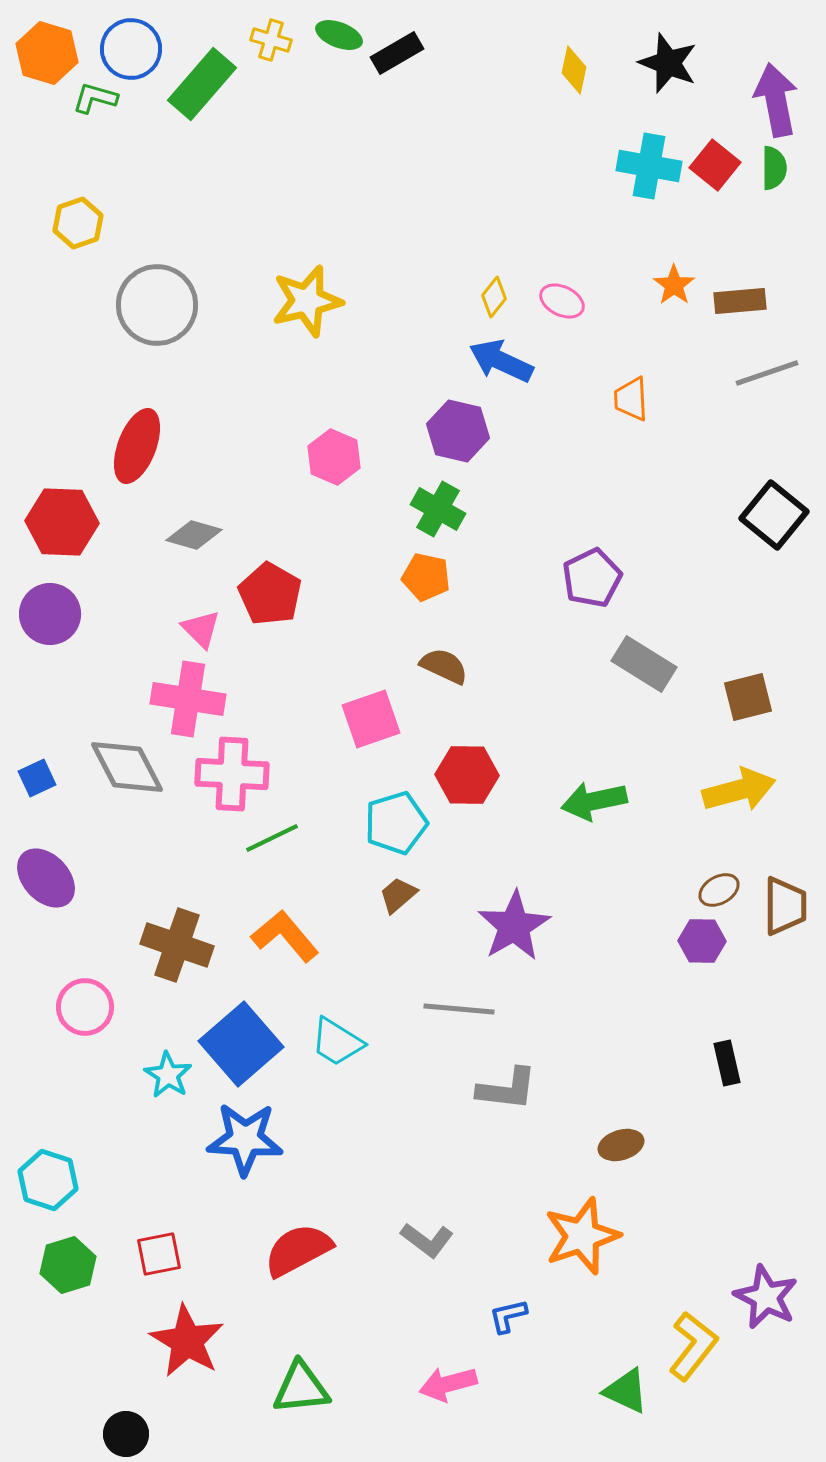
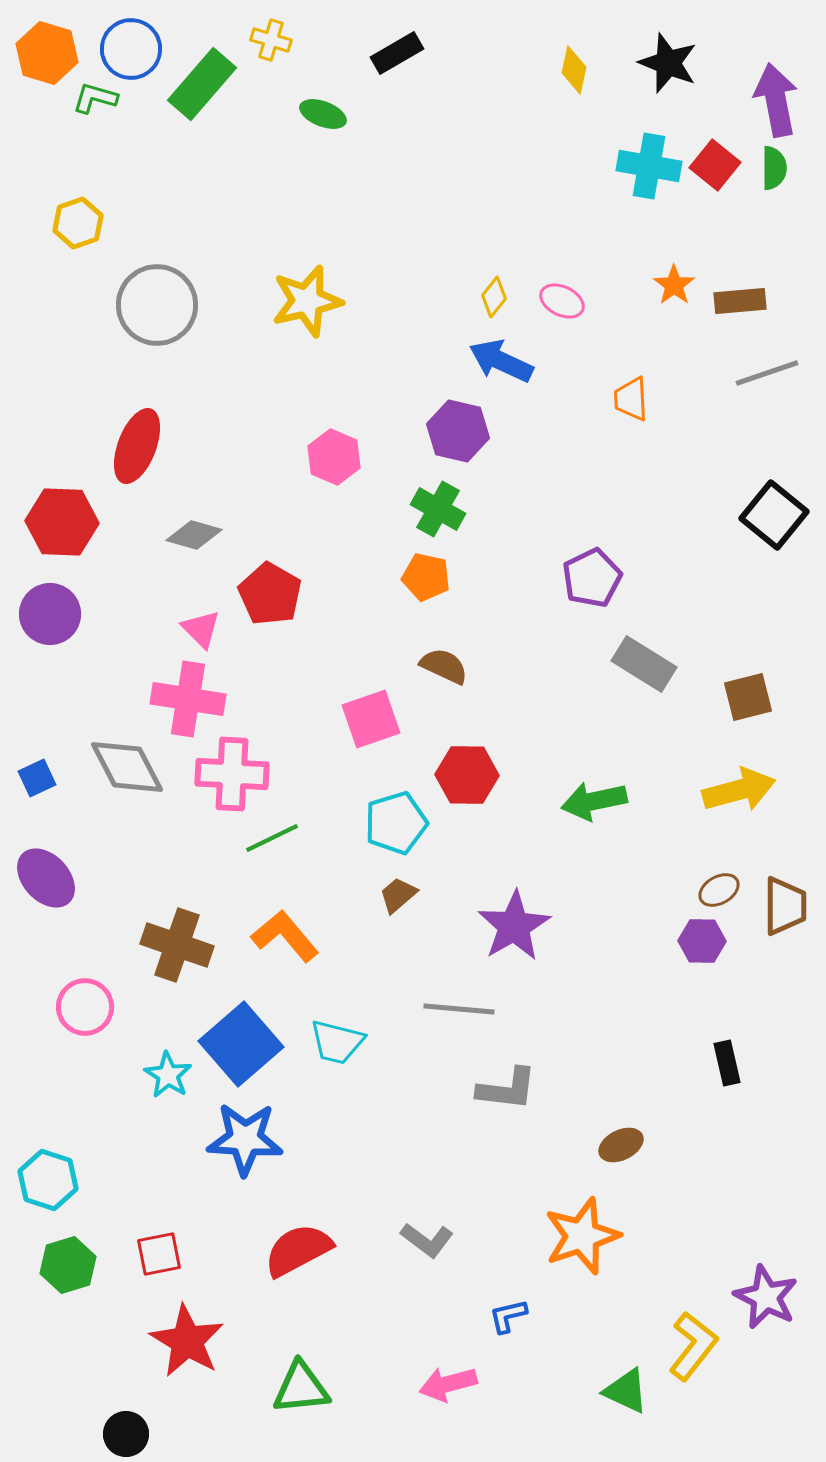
green ellipse at (339, 35): moved 16 px left, 79 px down
cyan trapezoid at (337, 1042): rotated 18 degrees counterclockwise
brown ellipse at (621, 1145): rotated 9 degrees counterclockwise
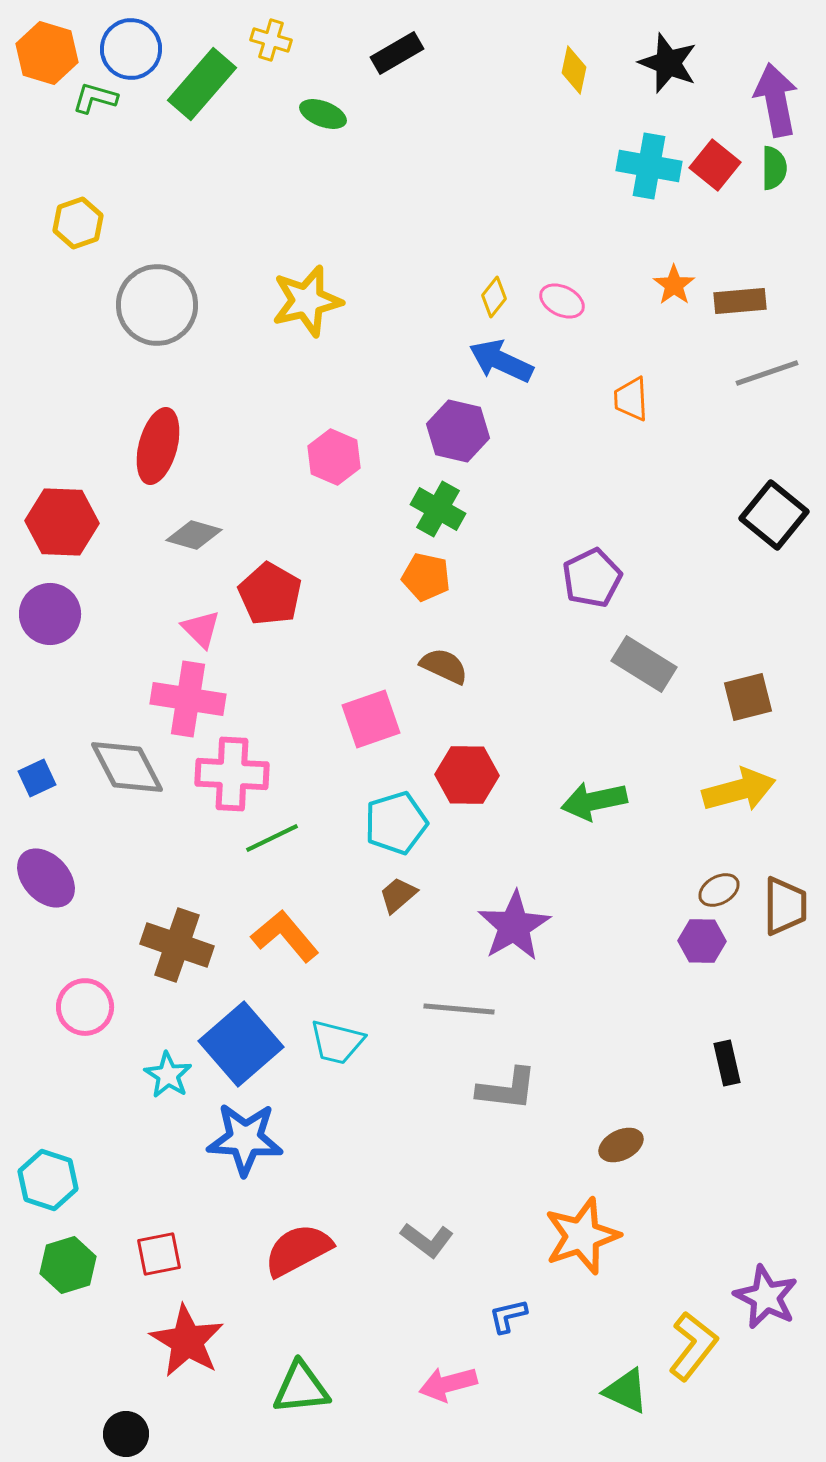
red ellipse at (137, 446): moved 21 px right; rotated 6 degrees counterclockwise
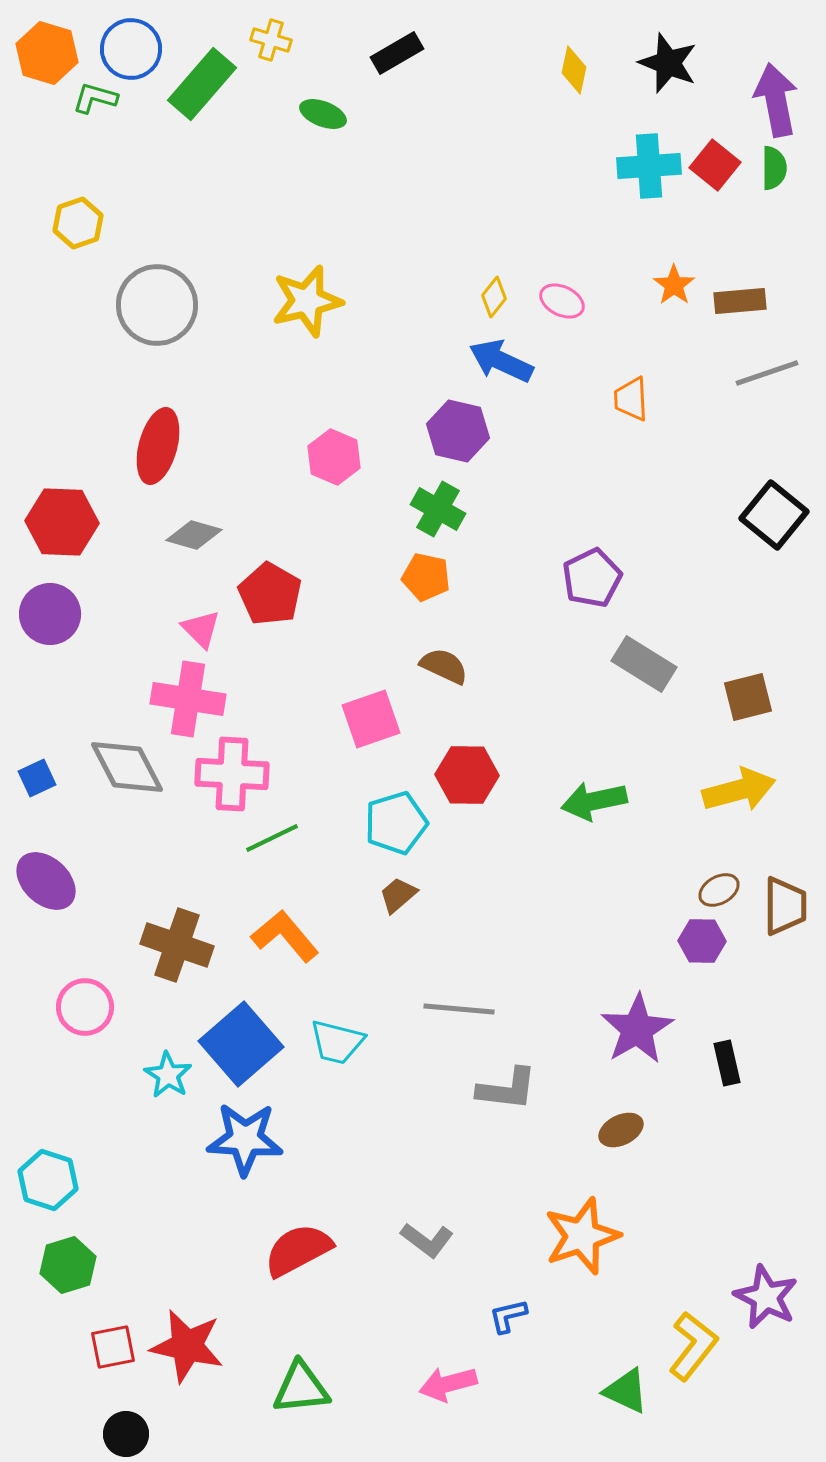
cyan cross at (649, 166): rotated 14 degrees counterclockwise
purple ellipse at (46, 878): moved 3 px down; rotated 4 degrees counterclockwise
purple star at (514, 926): moved 123 px right, 103 px down
brown ellipse at (621, 1145): moved 15 px up
red square at (159, 1254): moved 46 px left, 93 px down
red star at (187, 1341): moved 5 px down; rotated 18 degrees counterclockwise
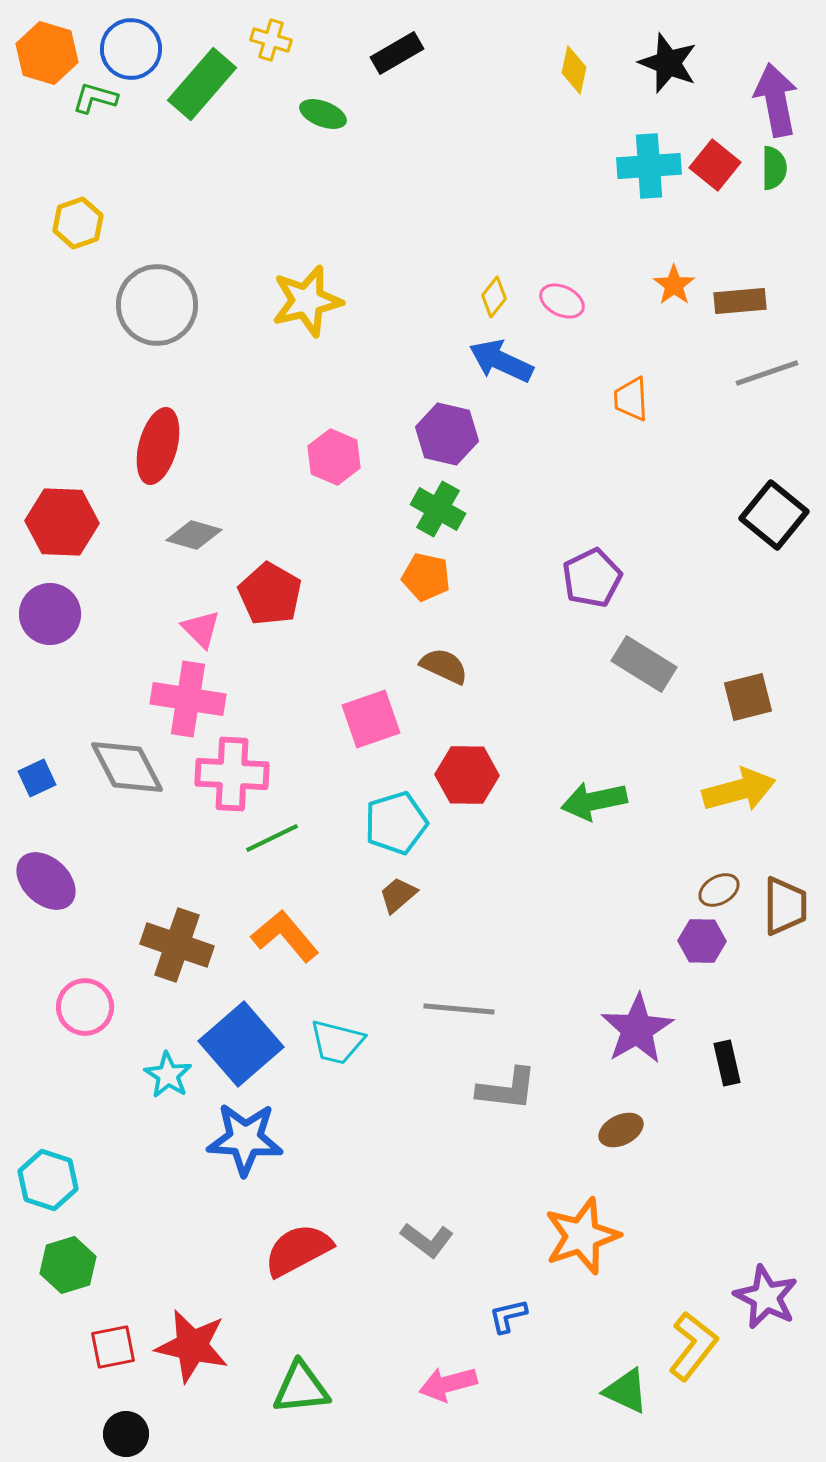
purple hexagon at (458, 431): moved 11 px left, 3 px down
red star at (187, 1346): moved 5 px right
